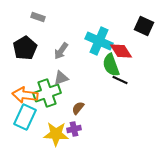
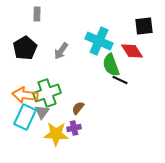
gray rectangle: moved 1 px left, 3 px up; rotated 72 degrees clockwise
black square: rotated 30 degrees counterclockwise
red diamond: moved 11 px right
gray triangle: moved 19 px left, 34 px down; rotated 35 degrees counterclockwise
purple cross: moved 1 px up
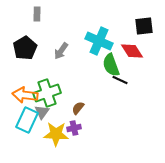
cyan rectangle: moved 2 px right, 3 px down
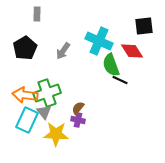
gray arrow: moved 2 px right
gray triangle: moved 2 px right; rotated 14 degrees counterclockwise
purple cross: moved 4 px right, 8 px up; rotated 24 degrees clockwise
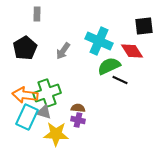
green semicircle: moved 2 px left, 1 px down; rotated 85 degrees clockwise
brown semicircle: rotated 56 degrees clockwise
gray triangle: rotated 35 degrees counterclockwise
cyan rectangle: moved 3 px up
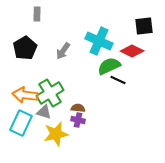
red diamond: rotated 30 degrees counterclockwise
black line: moved 2 px left
green cross: moved 3 px right; rotated 12 degrees counterclockwise
cyan rectangle: moved 6 px left, 6 px down
yellow star: rotated 15 degrees counterclockwise
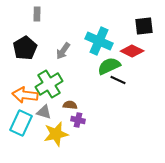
green cross: moved 1 px left, 9 px up
brown semicircle: moved 8 px left, 3 px up
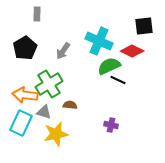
purple cross: moved 33 px right, 5 px down
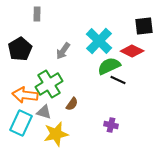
cyan cross: rotated 20 degrees clockwise
black pentagon: moved 5 px left, 1 px down
brown semicircle: moved 2 px right, 1 px up; rotated 120 degrees clockwise
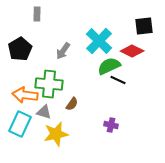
green cross: rotated 36 degrees clockwise
cyan rectangle: moved 1 px left, 1 px down
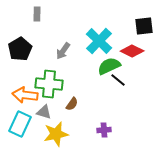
black line: rotated 14 degrees clockwise
purple cross: moved 7 px left, 5 px down; rotated 16 degrees counterclockwise
